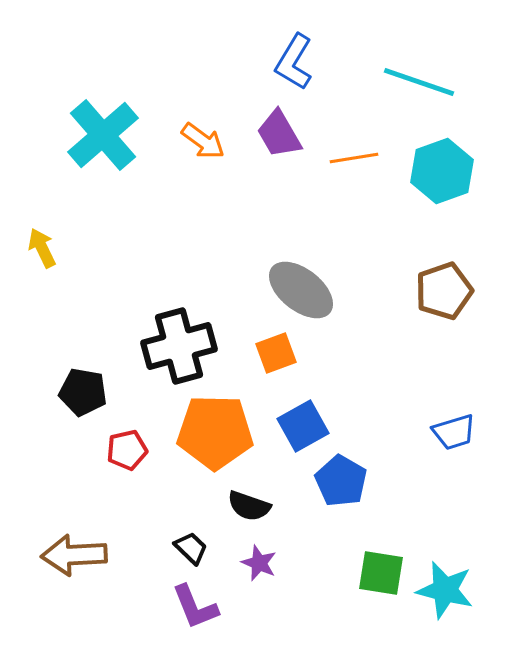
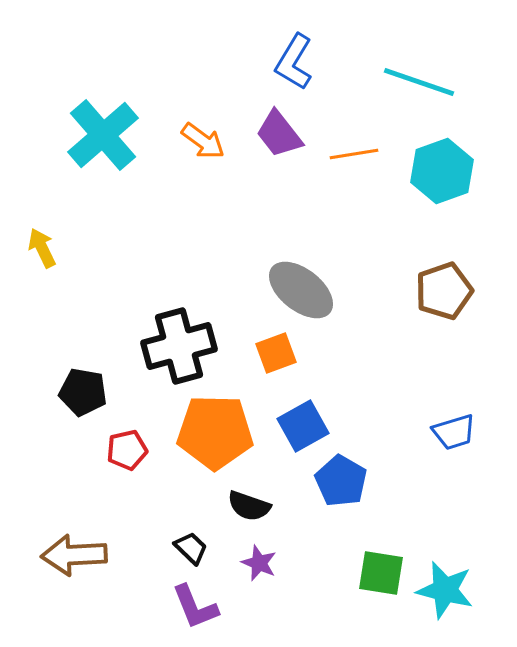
purple trapezoid: rotated 8 degrees counterclockwise
orange line: moved 4 px up
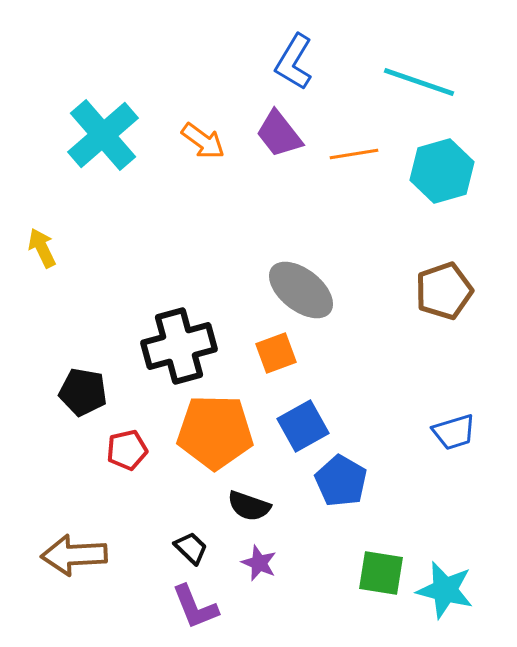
cyan hexagon: rotated 4 degrees clockwise
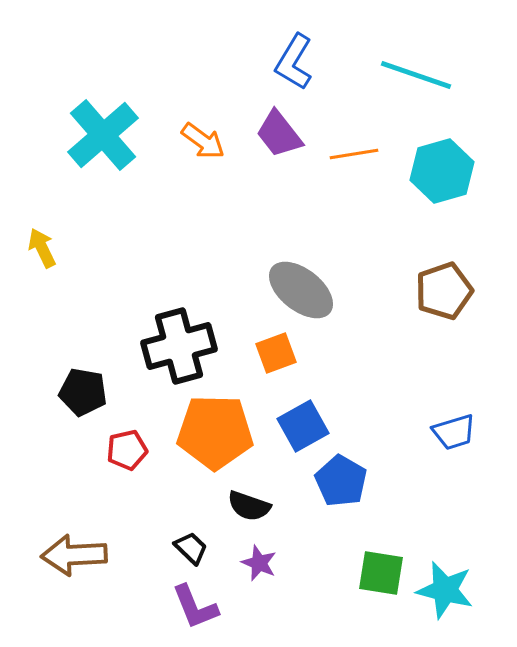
cyan line: moved 3 px left, 7 px up
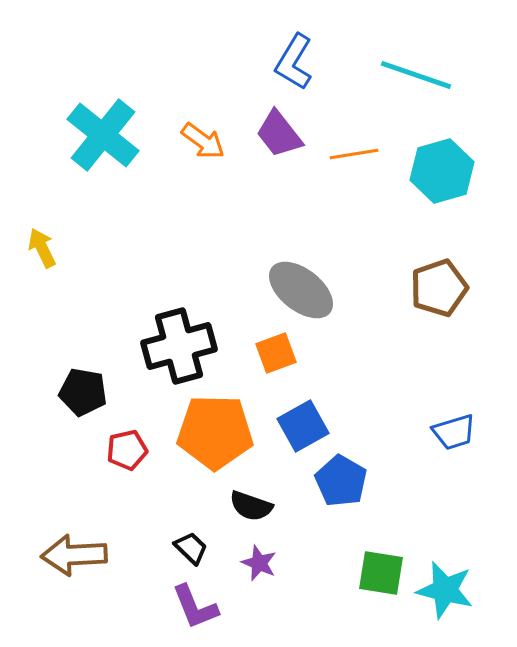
cyan cross: rotated 10 degrees counterclockwise
brown pentagon: moved 5 px left, 3 px up
black semicircle: moved 2 px right
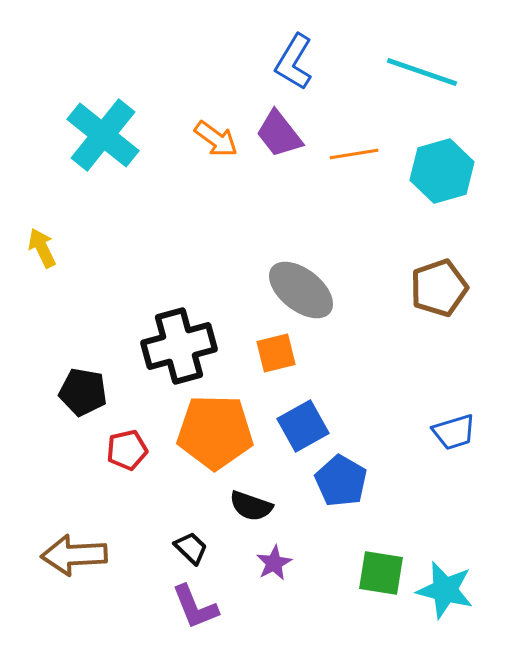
cyan line: moved 6 px right, 3 px up
orange arrow: moved 13 px right, 2 px up
orange square: rotated 6 degrees clockwise
purple star: moved 15 px right; rotated 21 degrees clockwise
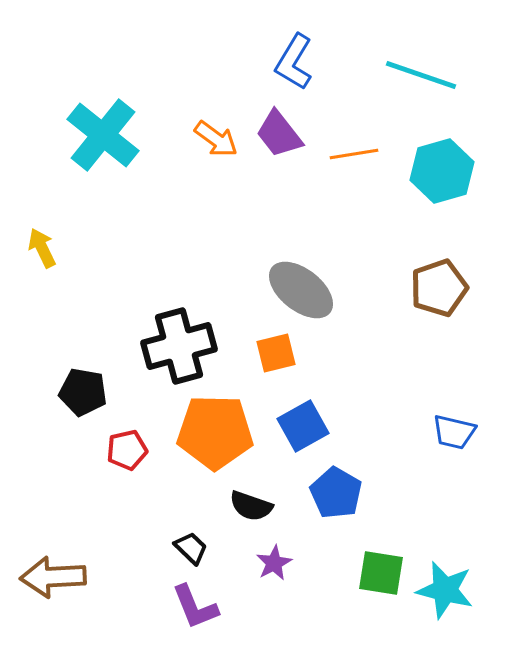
cyan line: moved 1 px left, 3 px down
blue trapezoid: rotated 30 degrees clockwise
blue pentagon: moved 5 px left, 12 px down
brown arrow: moved 21 px left, 22 px down
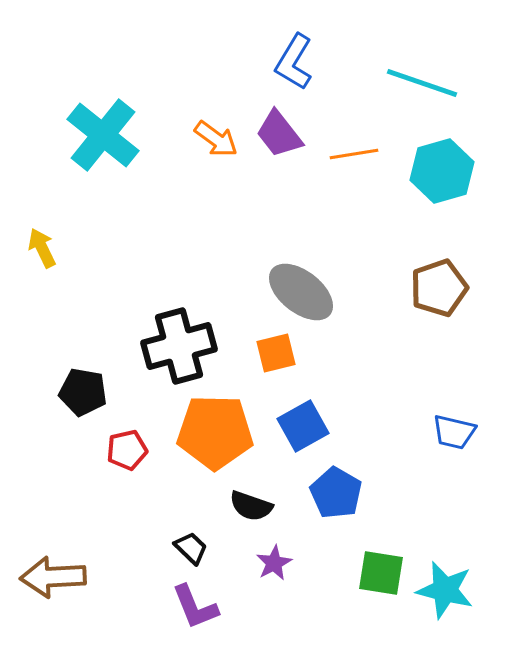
cyan line: moved 1 px right, 8 px down
gray ellipse: moved 2 px down
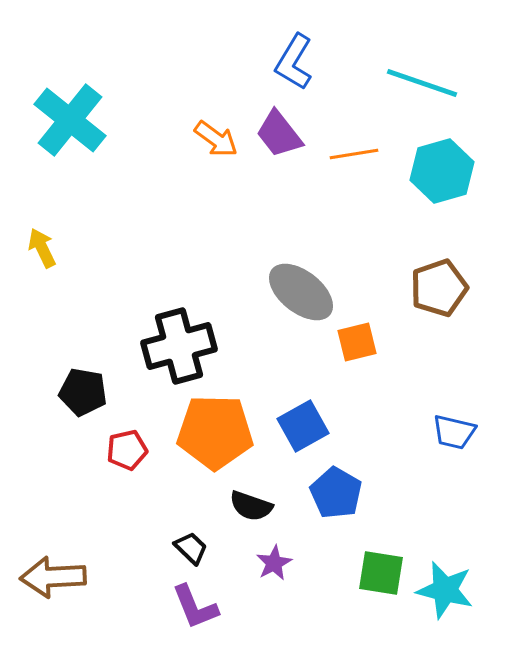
cyan cross: moved 33 px left, 15 px up
orange square: moved 81 px right, 11 px up
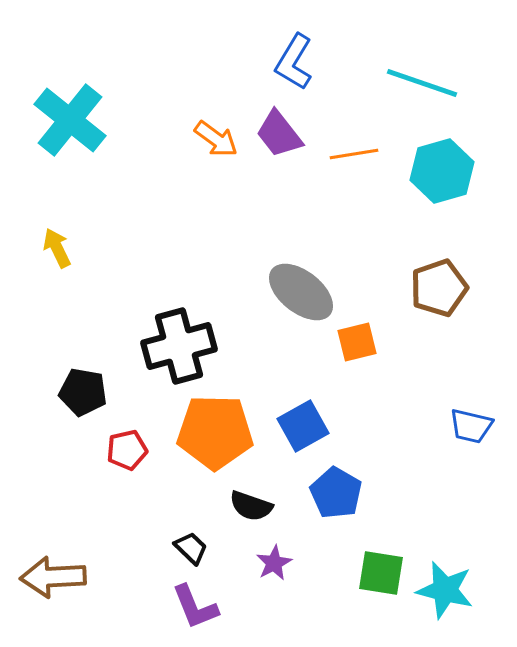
yellow arrow: moved 15 px right
blue trapezoid: moved 17 px right, 6 px up
